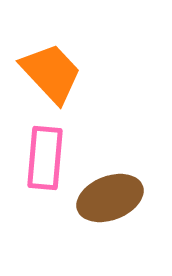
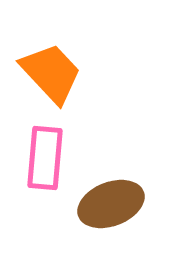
brown ellipse: moved 1 px right, 6 px down
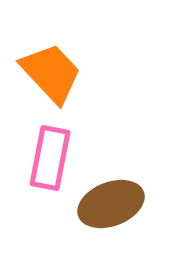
pink rectangle: moved 5 px right; rotated 6 degrees clockwise
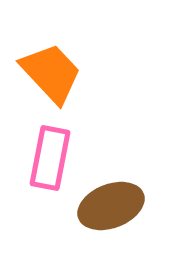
brown ellipse: moved 2 px down
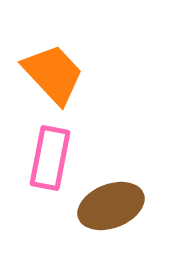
orange trapezoid: moved 2 px right, 1 px down
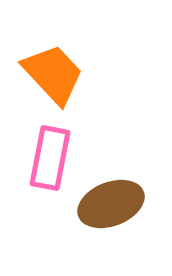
brown ellipse: moved 2 px up
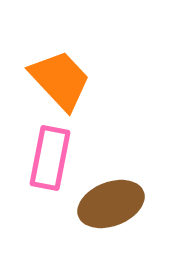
orange trapezoid: moved 7 px right, 6 px down
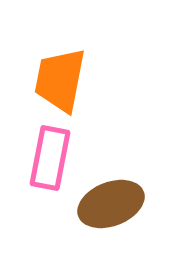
orange trapezoid: rotated 126 degrees counterclockwise
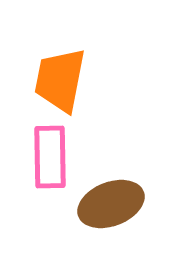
pink rectangle: moved 1 px up; rotated 12 degrees counterclockwise
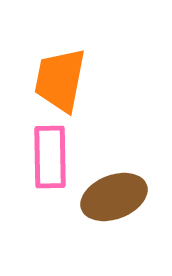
brown ellipse: moved 3 px right, 7 px up
